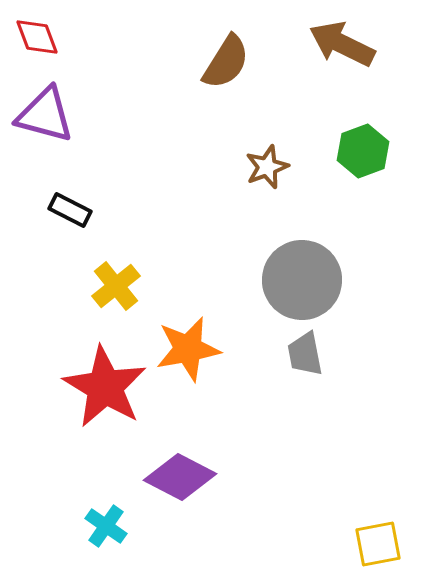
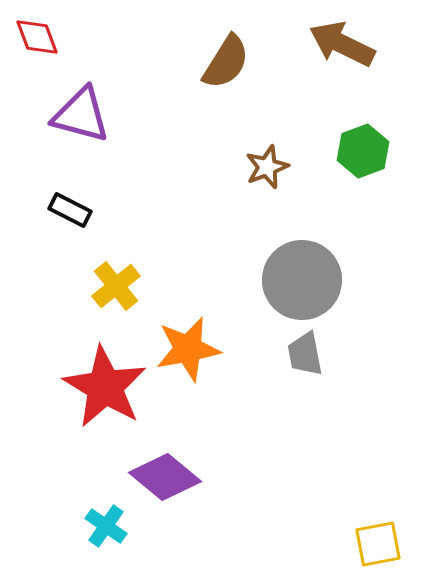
purple triangle: moved 36 px right
purple diamond: moved 15 px left; rotated 12 degrees clockwise
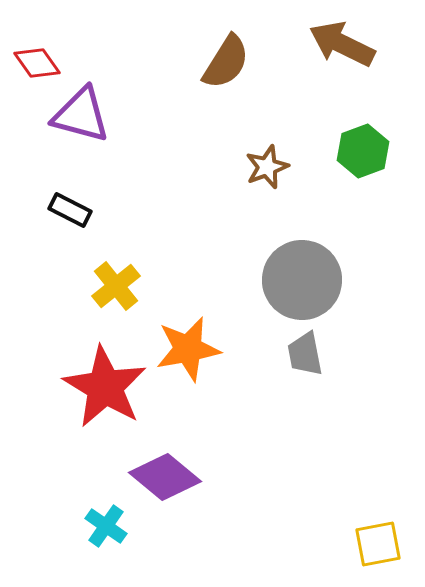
red diamond: moved 26 px down; rotated 15 degrees counterclockwise
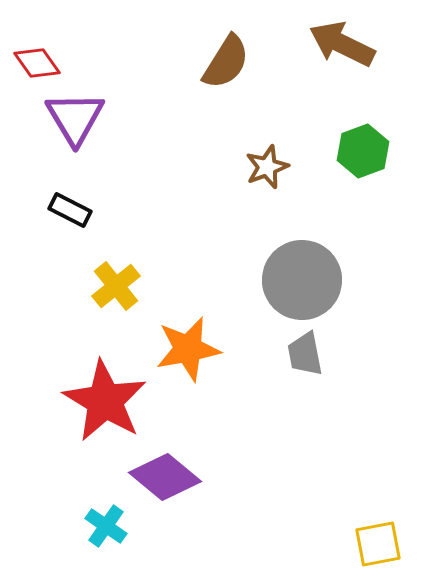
purple triangle: moved 6 px left, 3 px down; rotated 44 degrees clockwise
red star: moved 14 px down
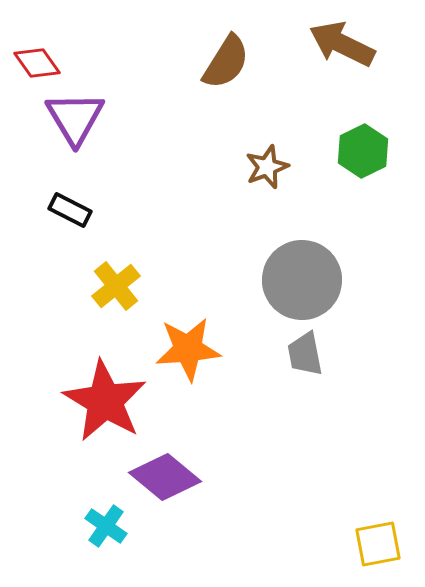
green hexagon: rotated 6 degrees counterclockwise
orange star: rotated 6 degrees clockwise
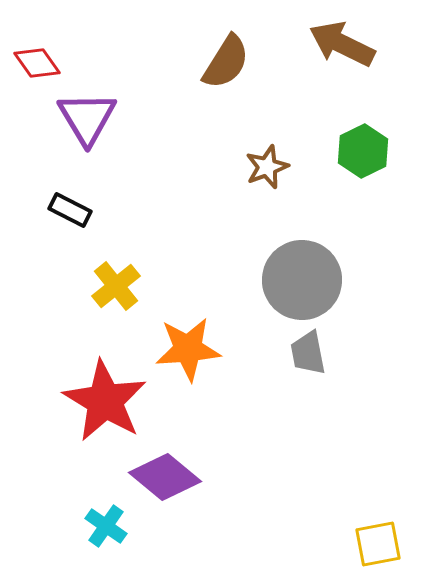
purple triangle: moved 12 px right
gray trapezoid: moved 3 px right, 1 px up
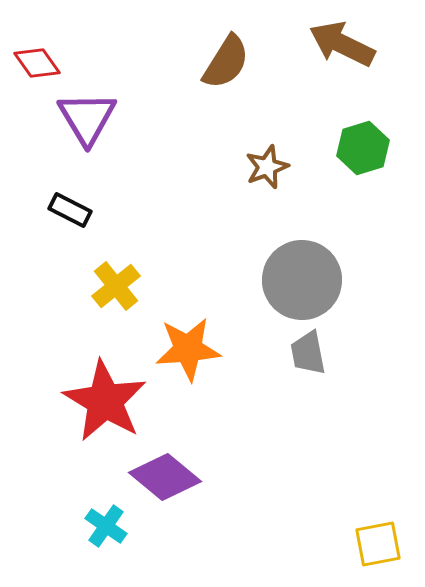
green hexagon: moved 3 px up; rotated 9 degrees clockwise
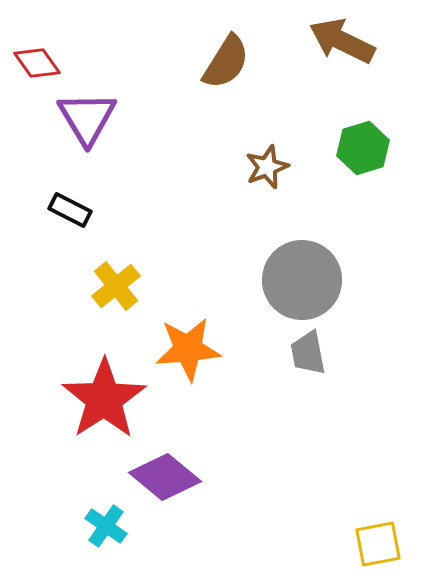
brown arrow: moved 3 px up
red star: moved 1 px left, 2 px up; rotated 8 degrees clockwise
